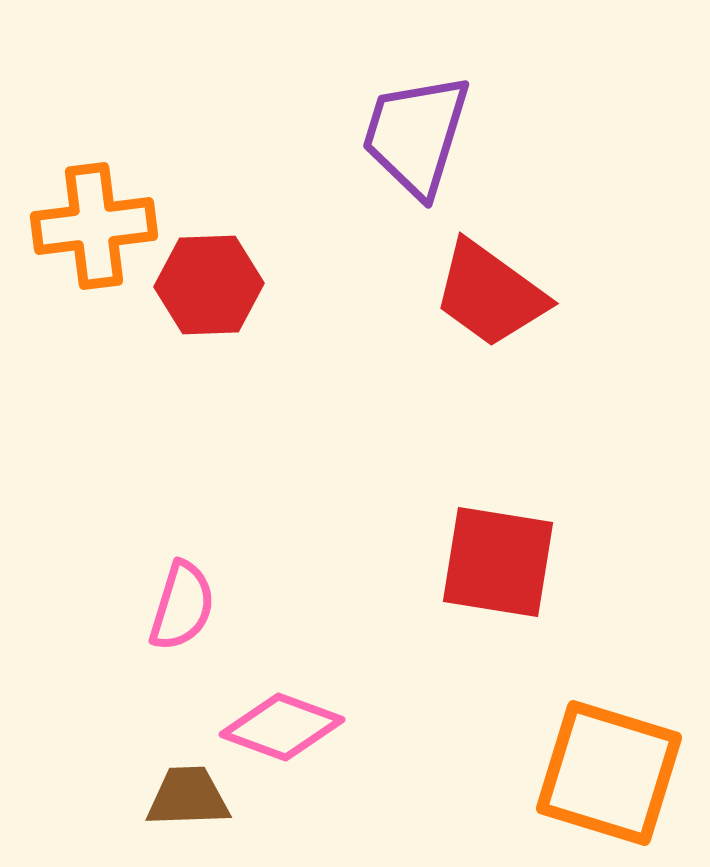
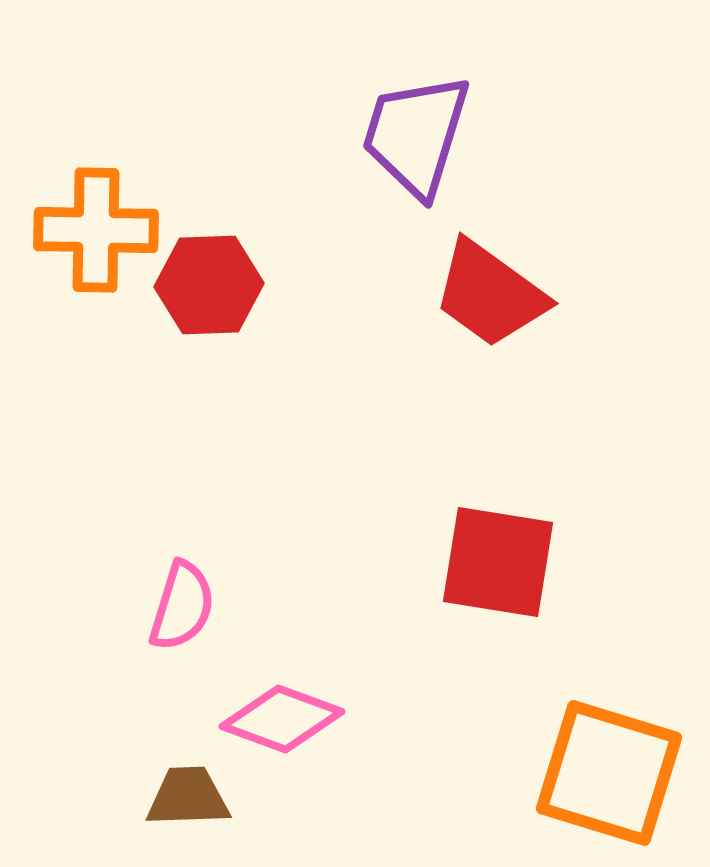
orange cross: moved 2 px right, 4 px down; rotated 8 degrees clockwise
pink diamond: moved 8 px up
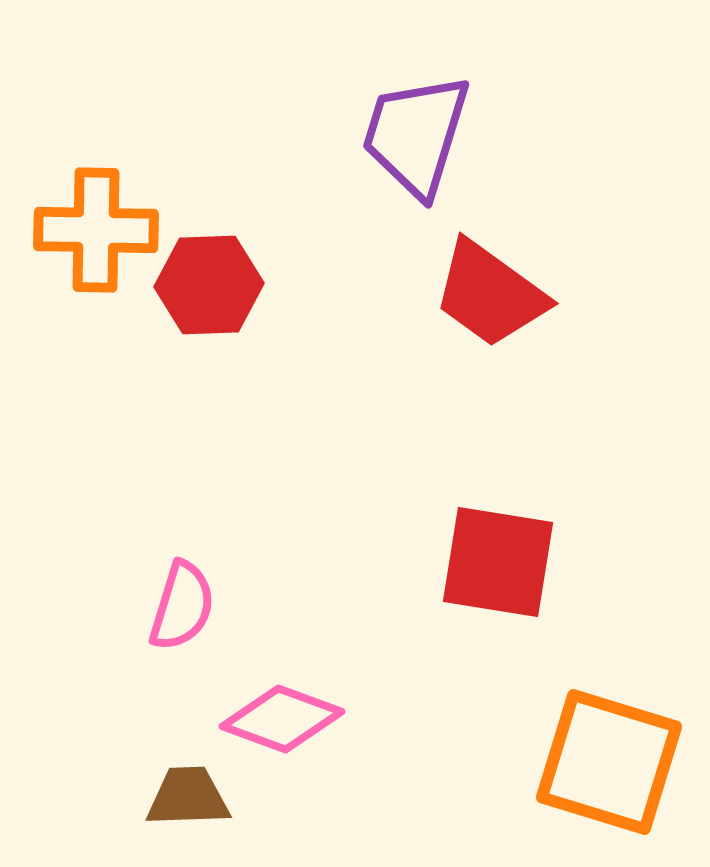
orange square: moved 11 px up
